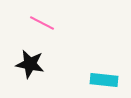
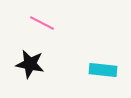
cyan rectangle: moved 1 px left, 10 px up
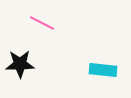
black star: moved 10 px left; rotated 12 degrees counterclockwise
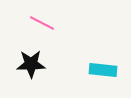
black star: moved 11 px right
